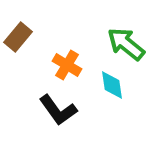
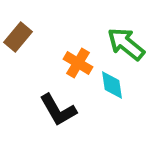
orange cross: moved 11 px right, 2 px up
black L-shape: rotated 6 degrees clockwise
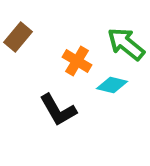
orange cross: moved 1 px left, 2 px up
cyan diamond: rotated 68 degrees counterclockwise
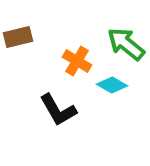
brown rectangle: rotated 36 degrees clockwise
cyan diamond: rotated 16 degrees clockwise
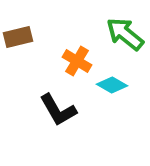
green arrow: moved 1 px left, 10 px up
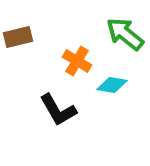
cyan diamond: rotated 20 degrees counterclockwise
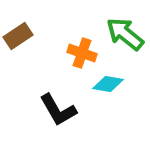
brown rectangle: moved 1 px up; rotated 20 degrees counterclockwise
orange cross: moved 5 px right, 8 px up; rotated 12 degrees counterclockwise
cyan diamond: moved 4 px left, 1 px up
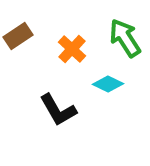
green arrow: moved 4 px down; rotated 18 degrees clockwise
orange cross: moved 10 px left, 4 px up; rotated 24 degrees clockwise
cyan diamond: rotated 16 degrees clockwise
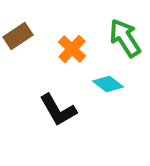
cyan diamond: rotated 12 degrees clockwise
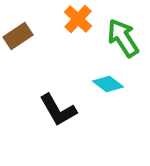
green arrow: moved 2 px left
orange cross: moved 6 px right, 30 px up
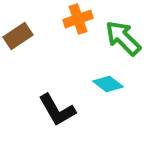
orange cross: rotated 28 degrees clockwise
green arrow: rotated 12 degrees counterclockwise
black L-shape: moved 1 px left
